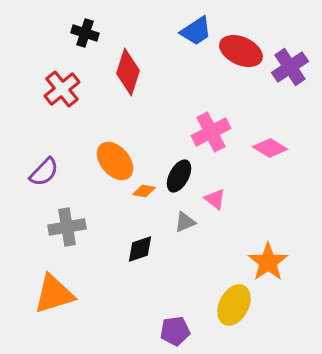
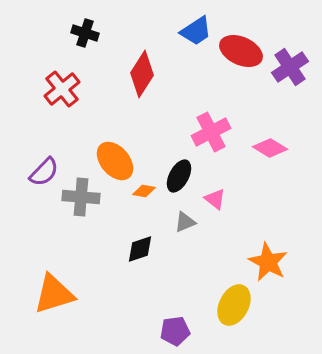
red diamond: moved 14 px right, 2 px down; rotated 15 degrees clockwise
gray cross: moved 14 px right, 30 px up; rotated 15 degrees clockwise
orange star: rotated 9 degrees counterclockwise
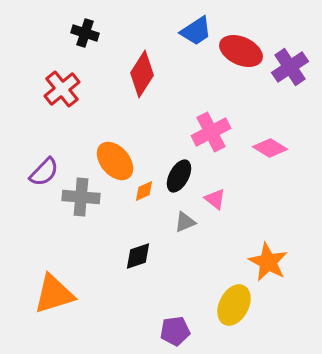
orange diamond: rotated 35 degrees counterclockwise
black diamond: moved 2 px left, 7 px down
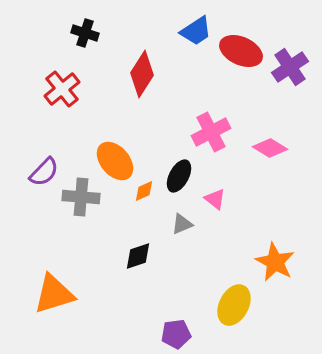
gray triangle: moved 3 px left, 2 px down
orange star: moved 7 px right
purple pentagon: moved 1 px right, 3 px down
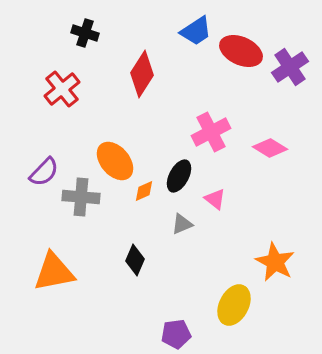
black diamond: moved 3 px left, 4 px down; rotated 48 degrees counterclockwise
orange triangle: moved 22 px up; rotated 6 degrees clockwise
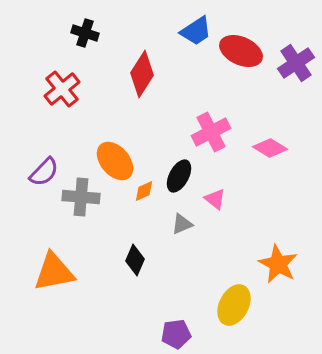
purple cross: moved 6 px right, 4 px up
orange star: moved 3 px right, 2 px down
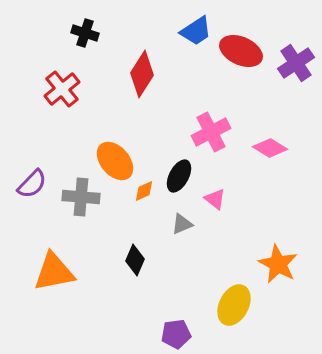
purple semicircle: moved 12 px left, 12 px down
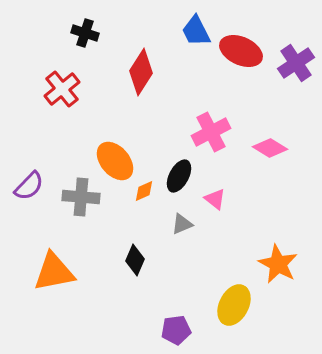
blue trapezoid: rotated 96 degrees clockwise
red diamond: moved 1 px left, 2 px up
purple semicircle: moved 3 px left, 2 px down
purple pentagon: moved 4 px up
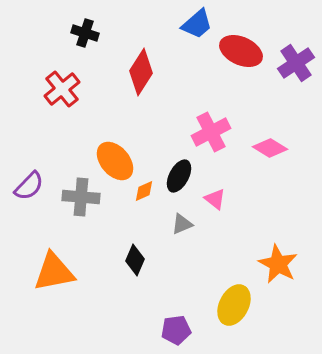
blue trapezoid: moved 1 px right, 7 px up; rotated 104 degrees counterclockwise
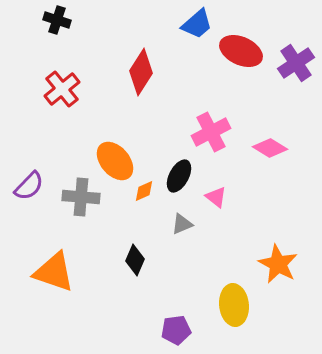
black cross: moved 28 px left, 13 px up
pink triangle: moved 1 px right, 2 px up
orange triangle: rotated 30 degrees clockwise
yellow ellipse: rotated 33 degrees counterclockwise
